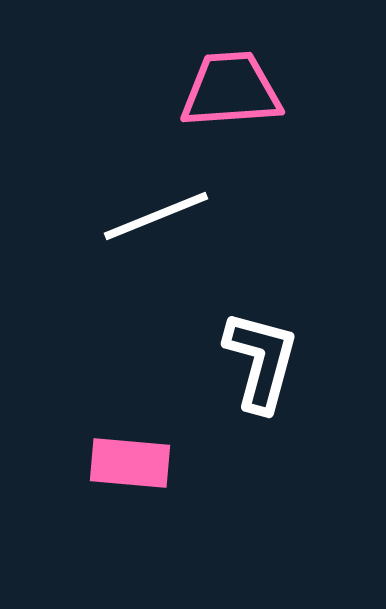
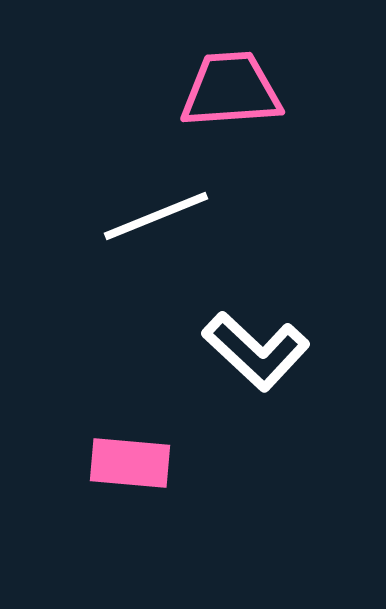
white L-shape: moved 5 px left, 10 px up; rotated 118 degrees clockwise
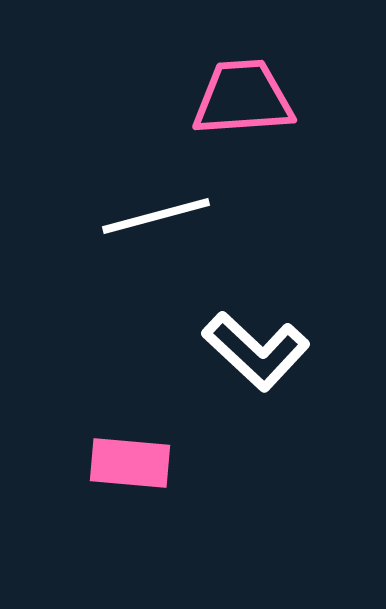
pink trapezoid: moved 12 px right, 8 px down
white line: rotated 7 degrees clockwise
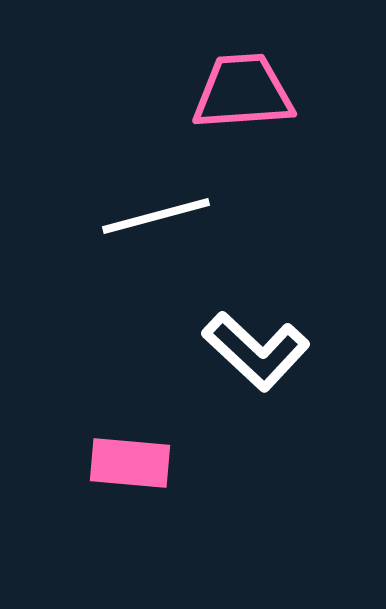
pink trapezoid: moved 6 px up
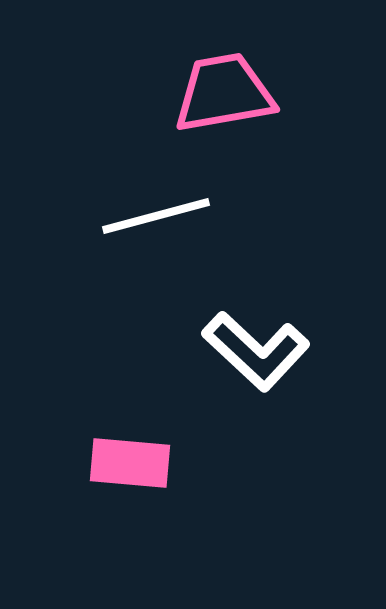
pink trapezoid: moved 19 px left, 1 px down; rotated 6 degrees counterclockwise
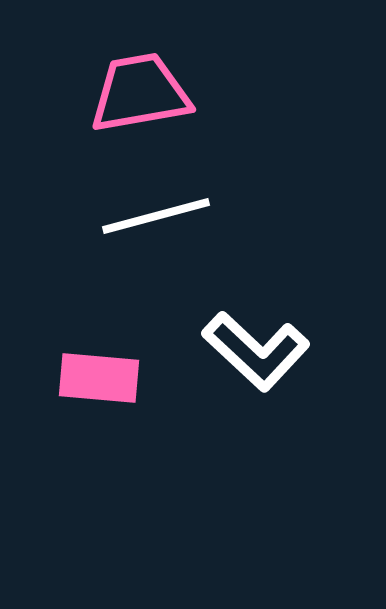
pink trapezoid: moved 84 px left
pink rectangle: moved 31 px left, 85 px up
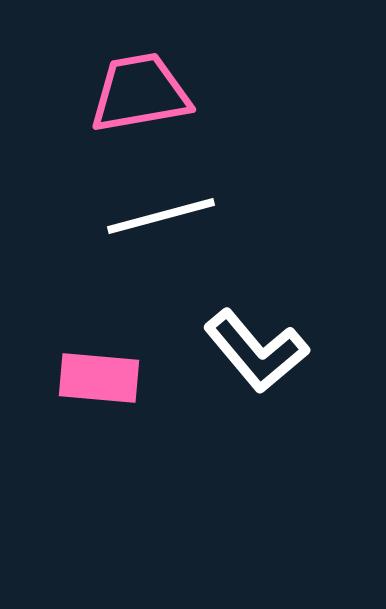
white line: moved 5 px right
white L-shape: rotated 7 degrees clockwise
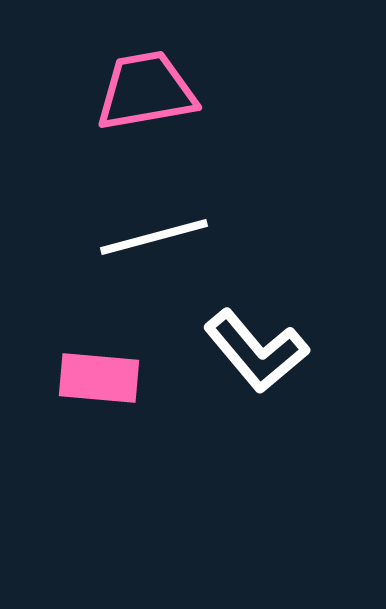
pink trapezoid: moved 6 px right, 2 px up
white line: moved 7 px left, 21 px down
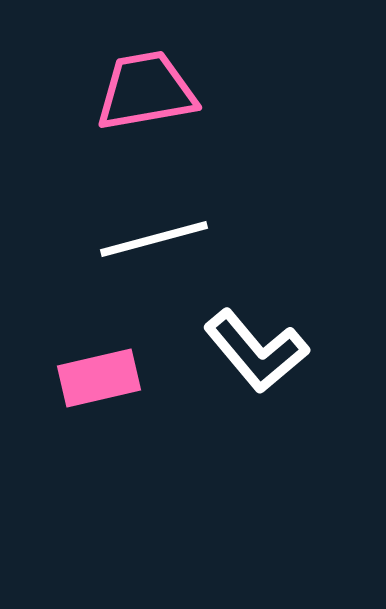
white line: moved 2 px down
pink rectangle: rotated 18 degrees counterclockwise
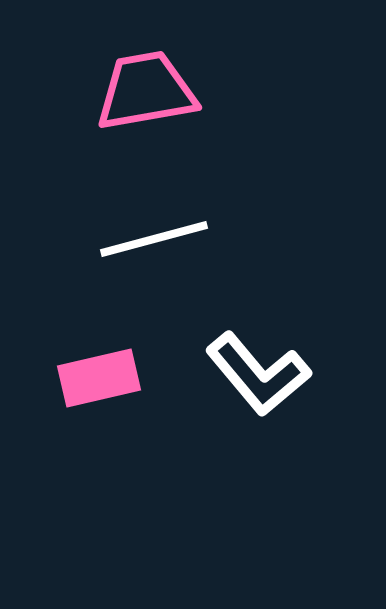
white L-shape: moved 2 px right, 23 px down
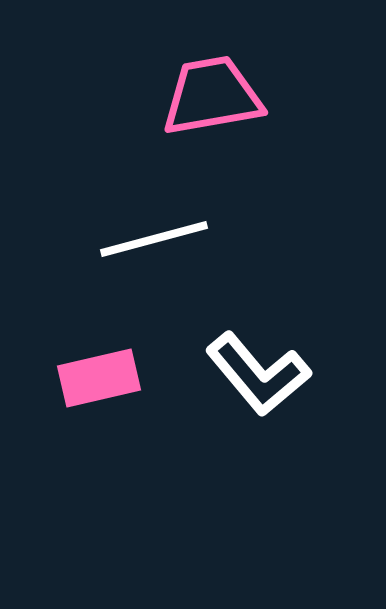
pink trapezoid: moved 66 px right, 5 px down
